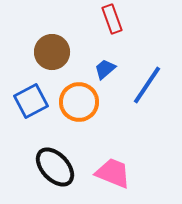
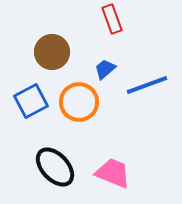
blue line: rotated 36 degrees clockwise
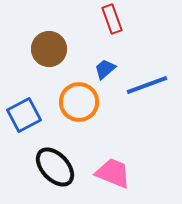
brown circle: moved 3 px left, 3 px up
blue square: moved 7 px left, 14 px down
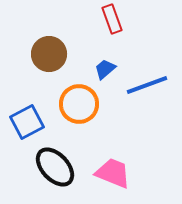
brown circle: moved 5 px down
orange circle: moved 2 px down
blue square: moved 3 px right, 7 px down
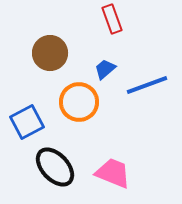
brown circle: moved 1 px right, 1 px up
orange circle: moved 2 px up
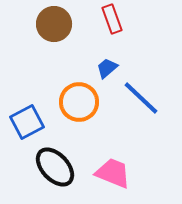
brown circle: moved 4 px right, 29 px up
blue trapezoid: moved 2 px right, 1 px up
blue line: moved 6 px left, 13 px down; rotated 63 degrees clockwise
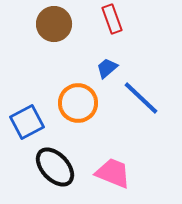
orange circle: moved 1 px left, 1 px down
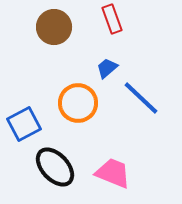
brown circle: moved 3 px down
blue square: moved 3 px left, 2 px down
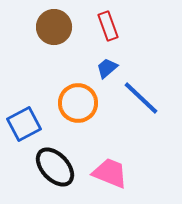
red rectangle: moved 4 px left, 7 px down
pink trapezoid: moved 3 px left
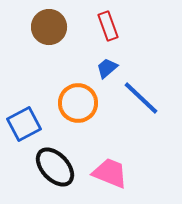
brown circle: moved 5 px left
